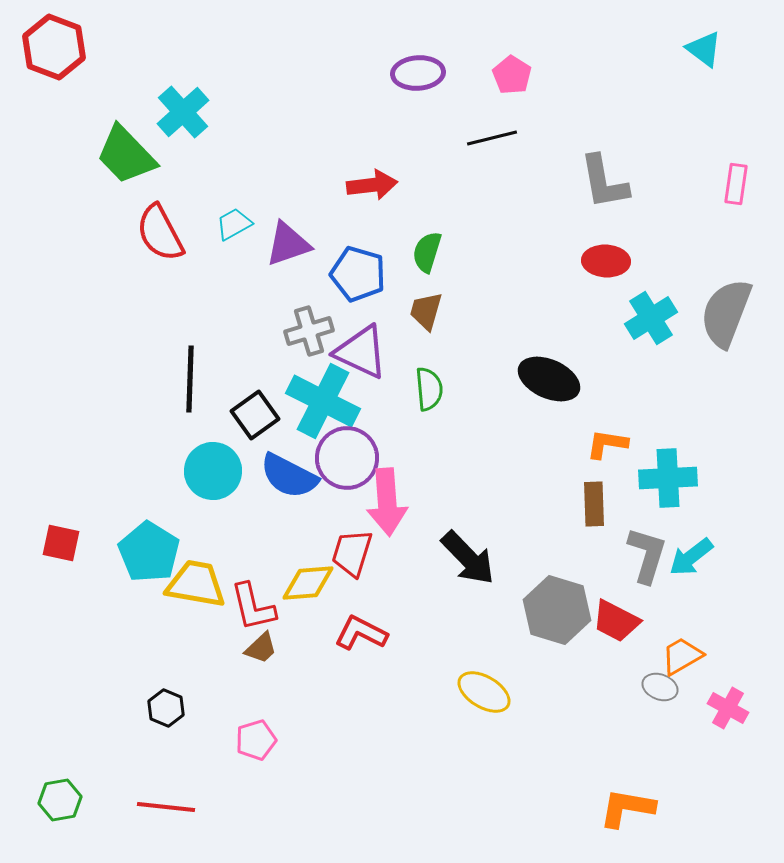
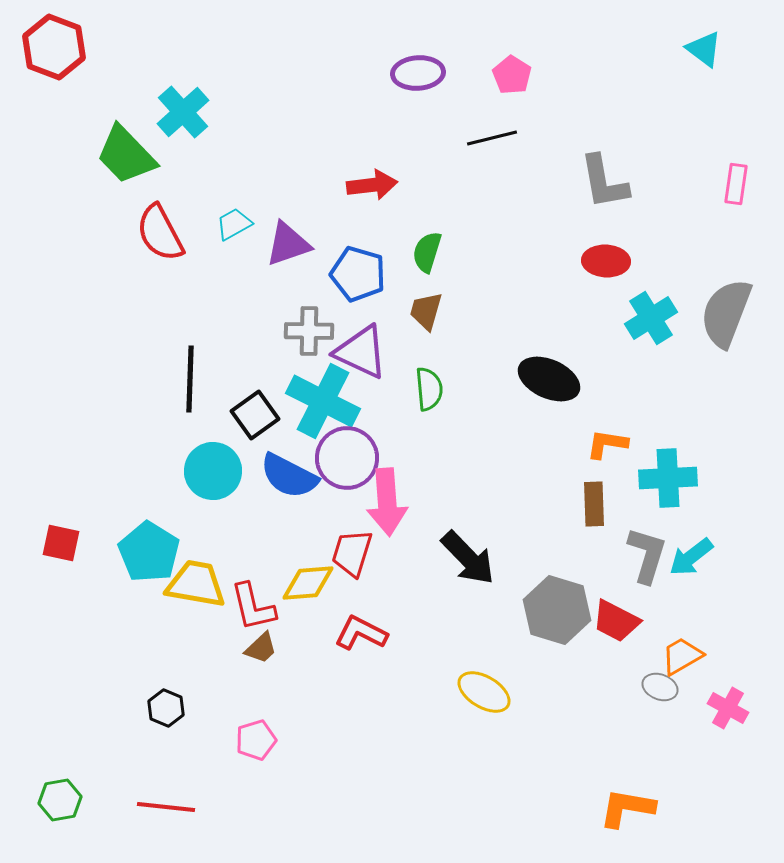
gray cross at (309, 331): rotated 18 degrees clockwise
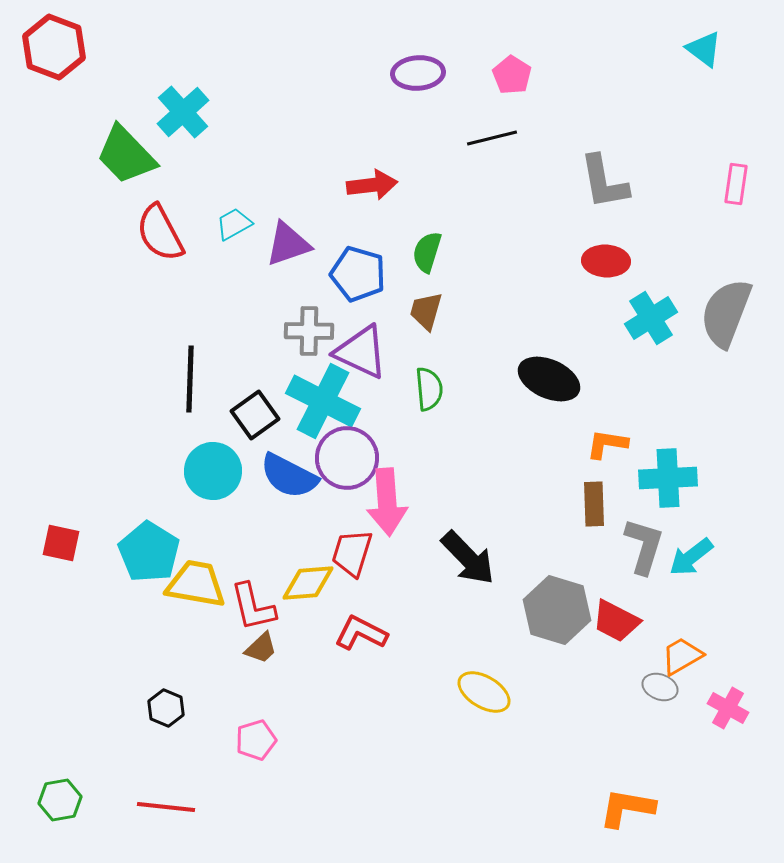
gray L-shape at (647, 555): moved 3 px left, 9 px up
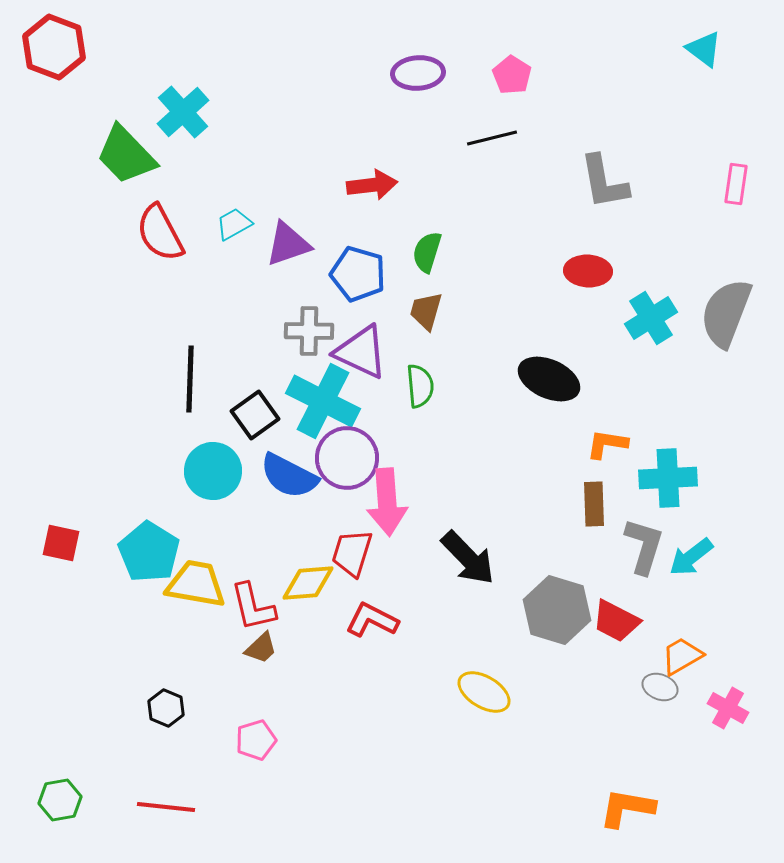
red ellipse at (606, 261): moved 18 px left, 10 px down
green semicircle at (429, 389): moved 9 px left, 3 px up
red L-shape at (361, 633): moved 11 px right, 13 px up
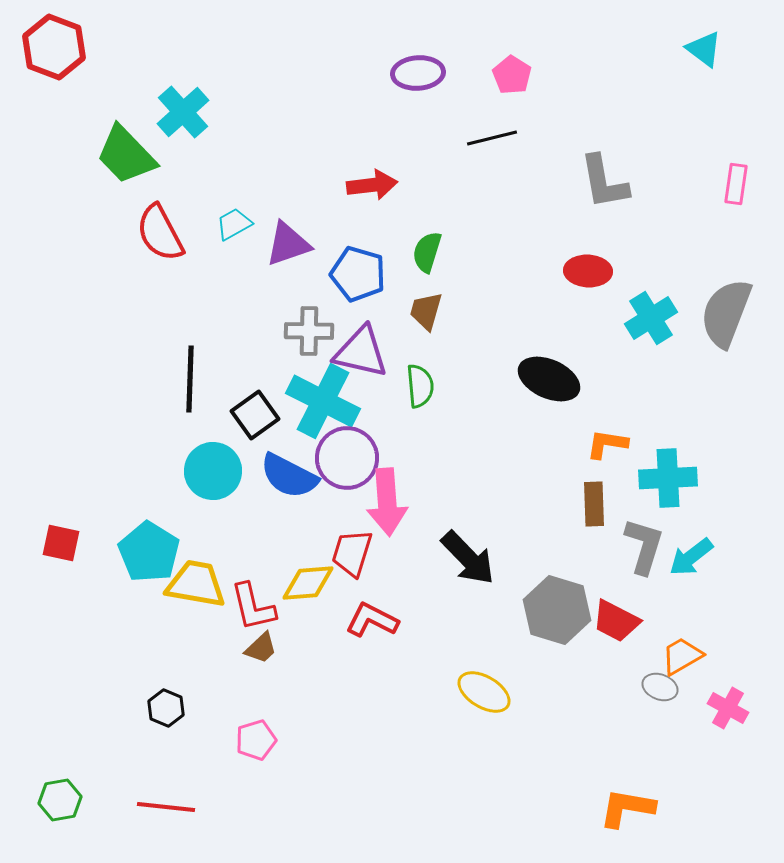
purple triangle at (361, 352): rotated 12 degrees counterclockwise
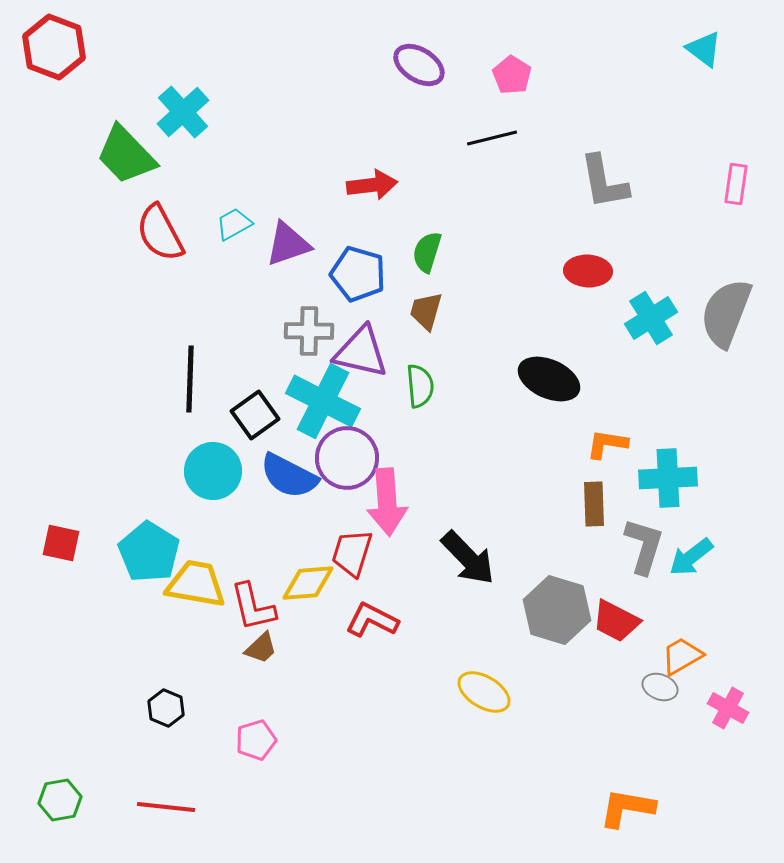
purple ellipse at (418, 73): moved 1 px right, 8 px up; rotated 36 degrees clockwise
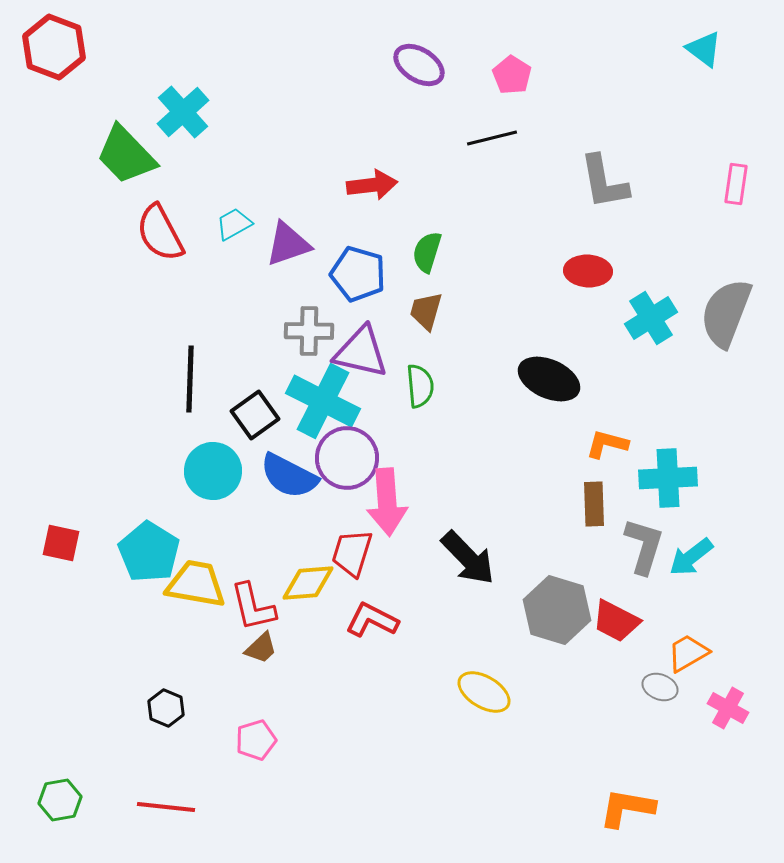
orange L-shape at (607, 444): rotated 6 degrees clockwise
orange trapezoid at (682, 656): moved 6 px right, 3 px up
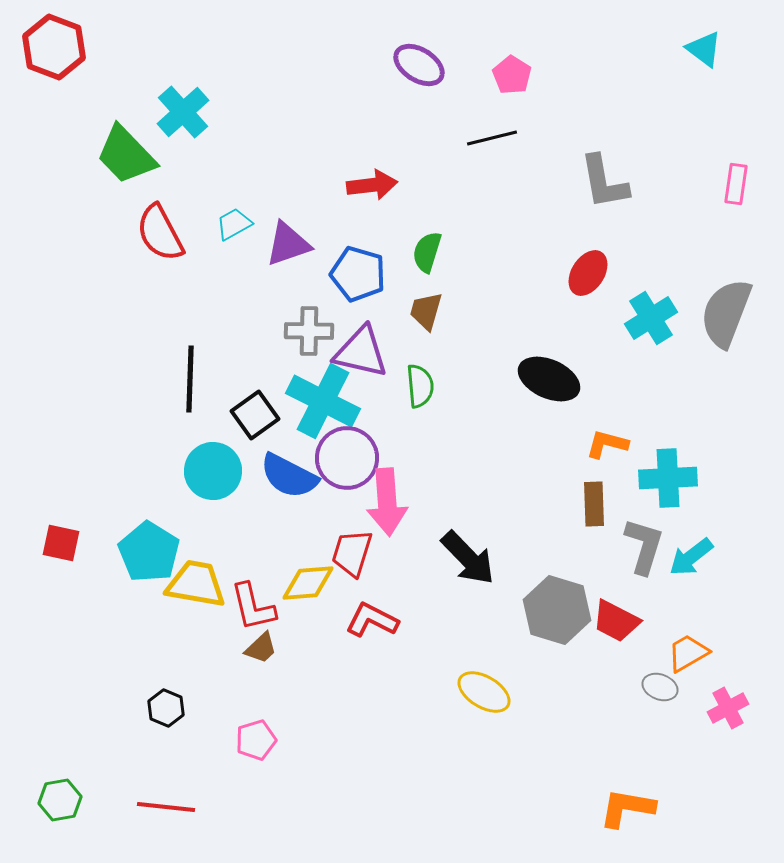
red ellipse at (588, 271): moved 2 px down; rotated 60 degrees counterclockwise
pink cross at (728, 708): rotated 33 degrees clockwise
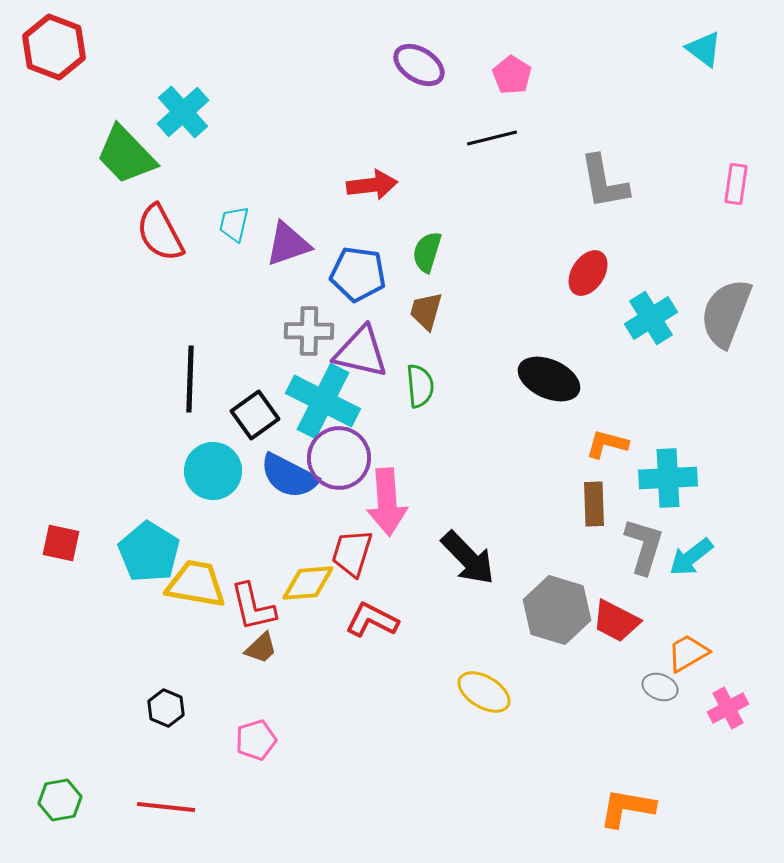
cyan trapezoid at (234, 224): rotated 48 degrees counterclockwise
blue pentagon at (358, 274): rotated 8 degrees counterclockwise
purple circle at (347, 458): moved 8 px left
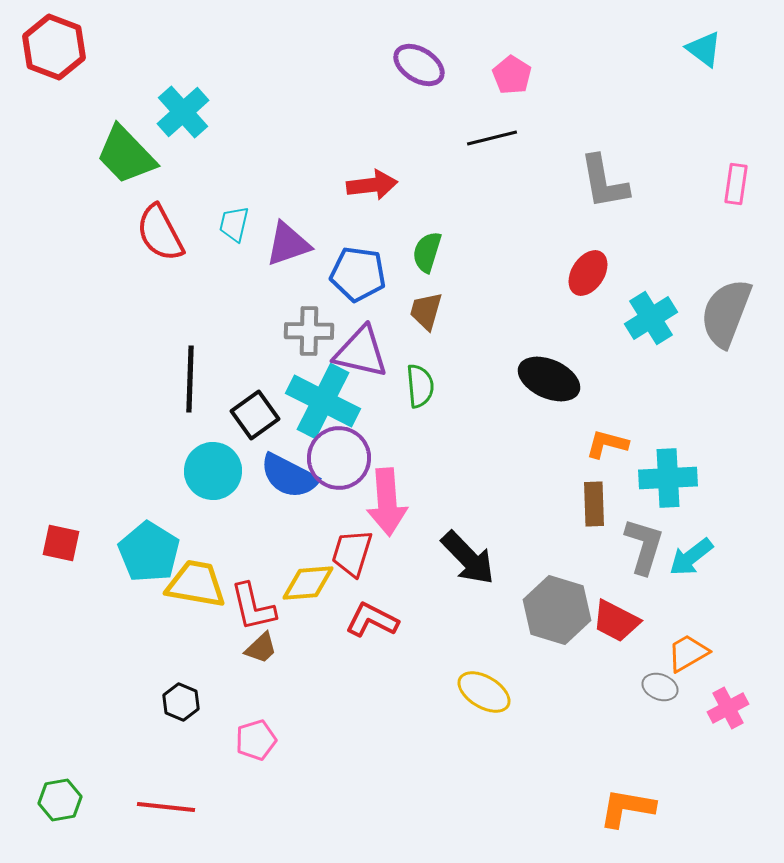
black hexagon at (166, 708): moved 15 px right, 6 px up
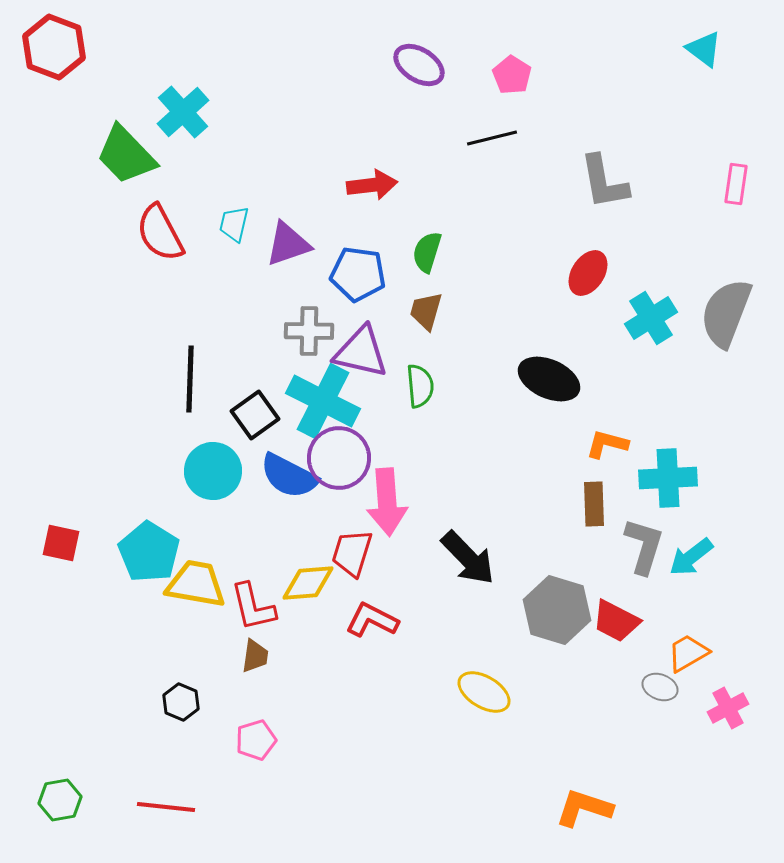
brown trapezoid at (261, 648): moved 6 px left, 8 px down; rotated 39 degrees counterclockwise
orange L-shape at (627, 808): moved 43 px left; rotated 8 degrees clockwise
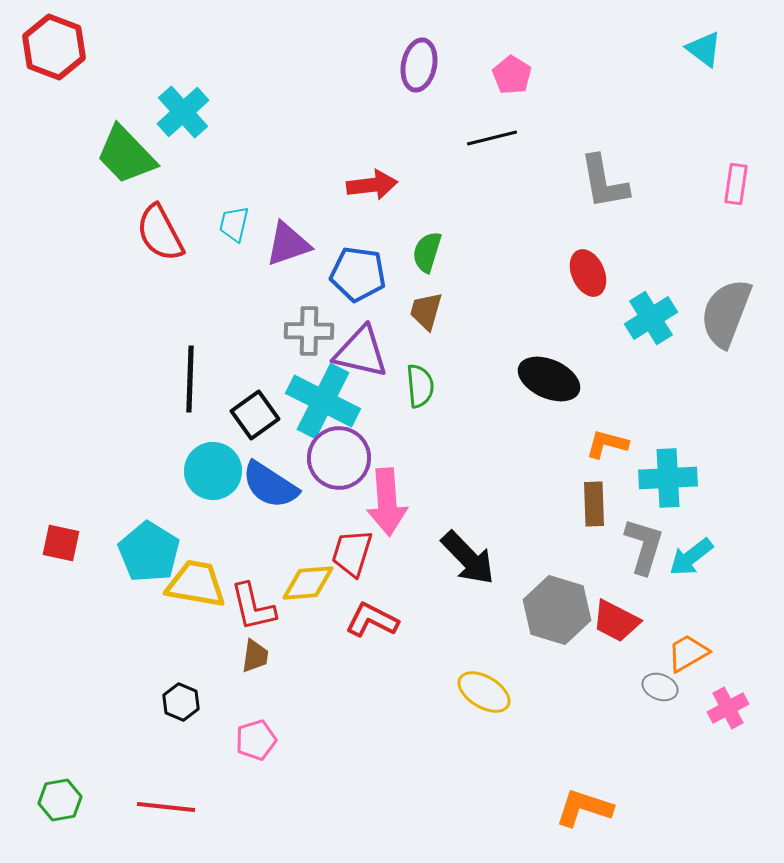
purple ellipse at (419, 65): rotated 69 degrees clockwise
red ellipse at (588, 273): rotated 57 degrees counterclockwise
blue semicircle at (289, 476): moved 19 px left, 9 px down; rotated 6 degrees clockwise
